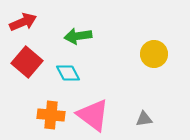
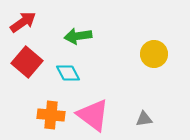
red arrow: rotated 12 degrees counterclockwise
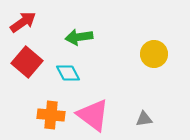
green arrow: moved 1 px right, 1 px down
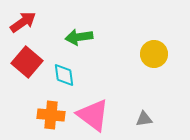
cyan diamond: moved 4 px left, 2 px down; rotated 20 degrees clockwise
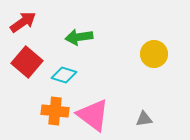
cyan diamond: rotated 65 degrees counterclockwise
orange cross: moved 4 px right, 4 px up
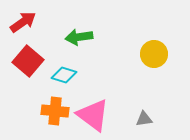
red square: moved 1 px right, 1 px up
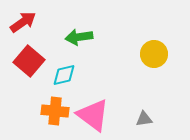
red square: moved 1 px right
cyan diamond: rotated 30 degrees counterclockwise
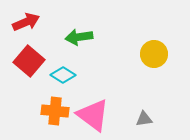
red arrow: moved 3 px right; rotated 12 degrees clockwise
cyan diamond: moved 1 px left; rotated 45 degrees clockwise
